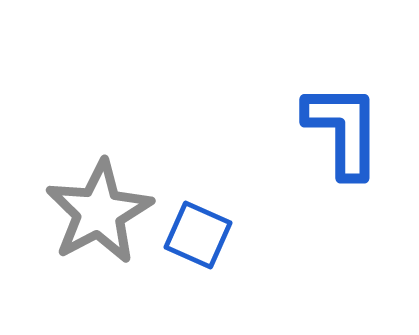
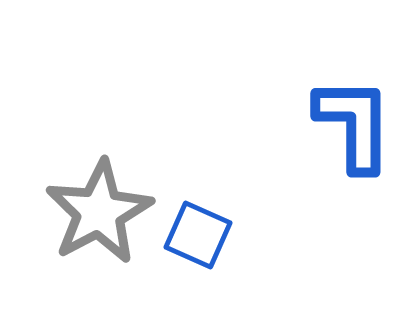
blue L-shape: moved 11 px right, 6 px up
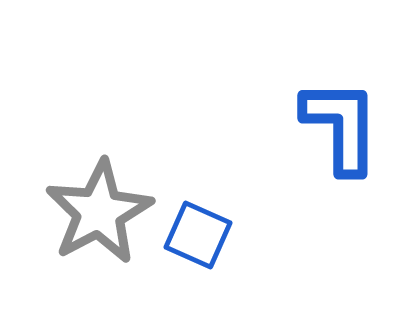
blue L-shape: moved 13 px left, 2 px down
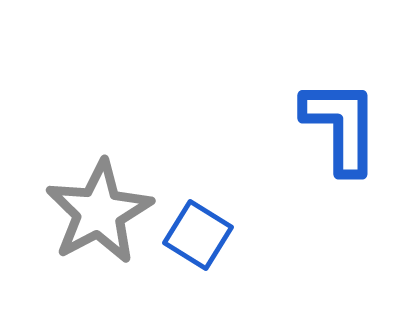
blue square: rotated 8 degrees clockwise
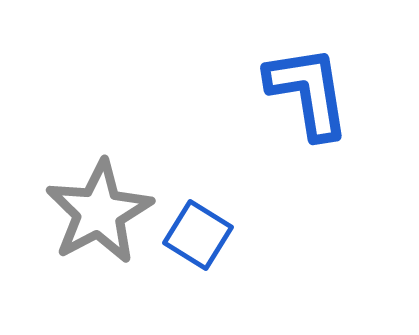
blue L-shape: moved 33 px left, 34 px up; rotated 9 degrees counterclockwise
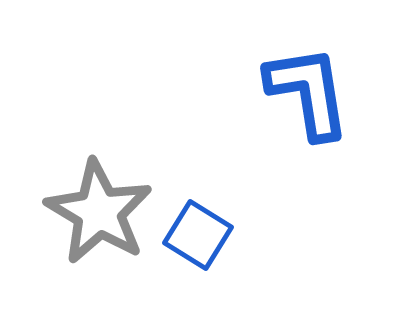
gray star: rotated 13 degrees counterclockwise
